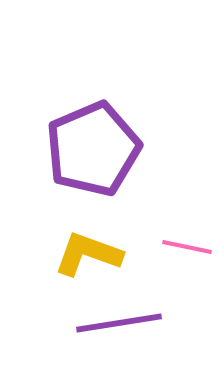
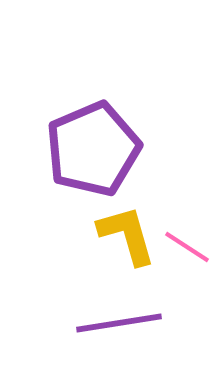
pink line: rotated 21 degrees clockwise
yellow L-shape: moved 39 px right, 19 px up; rotated 54 degrees clockwise
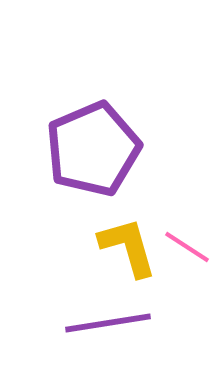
yellow L-shape: moved 1 px right, 12 px down
purple line: moved 11 px left
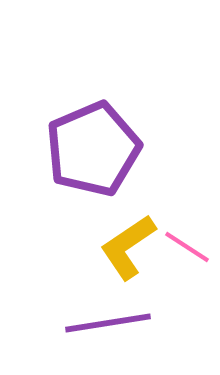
yellow L-shape: rotated 108 degrees counterclockwise
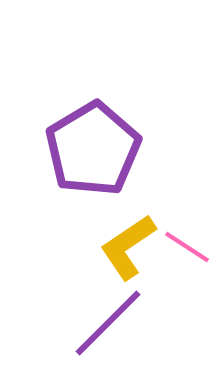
purple pentagon: rotated 8 degrees counterclockwise
purple line: rotated 36 degrees counterclockwise
